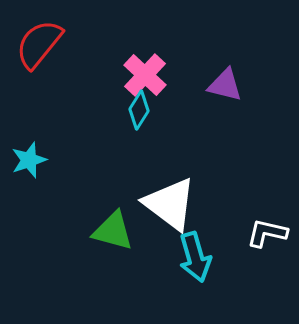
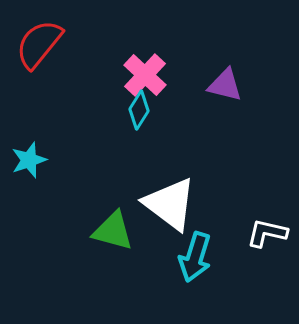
cyan arrow: rotated 33 degrees clockwise
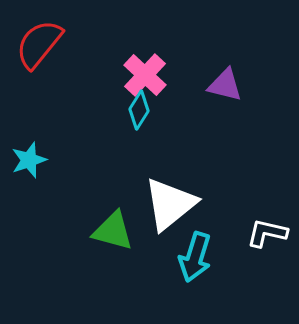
white triangle: rotated 44 degrees clockwise
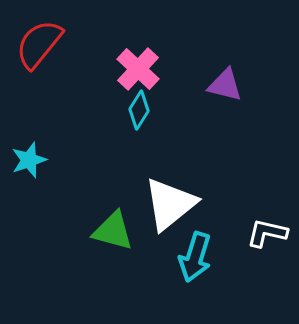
pink cross: moved 7 px left, 6 px up
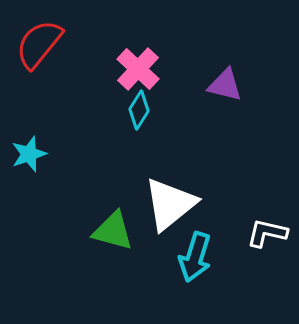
cyan star: moved 6 px up
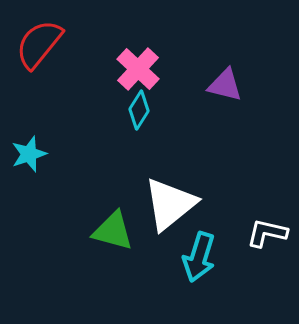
cyan arrow: moved 4 px right
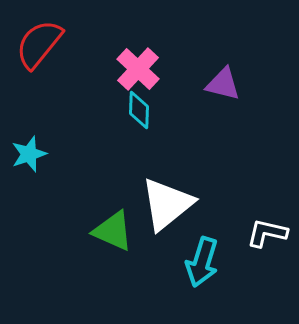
purple triangle: moved 2 px left, 1 px up
cyan diamond: rotated 30 degrees counterclockwise
white triangle: moved 3 px left
green triangle: rotated 9 degrees clockwise
cyan arrow: moved 3 px right, 5 px down
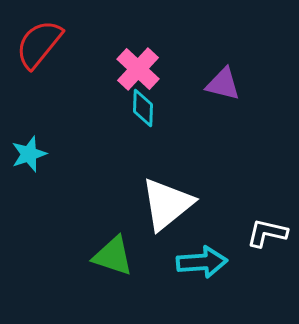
cyan diamond: moved 4 px right, 2 px up
green triangle: moved 25 px down; rotated 6 degrees counterclockwise
cyan arrow: rotated 111 degrees counterclockwise
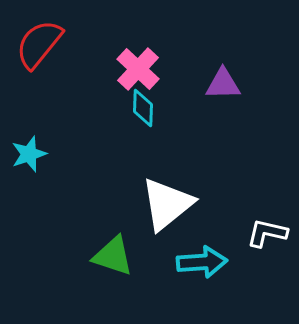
purple triangle: rotated 15 degrees counterclockwise
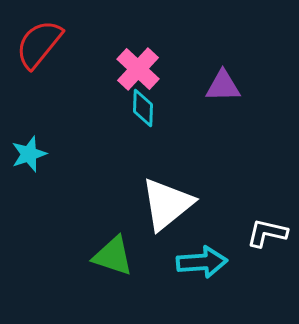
purple triangle: moved 2 px down
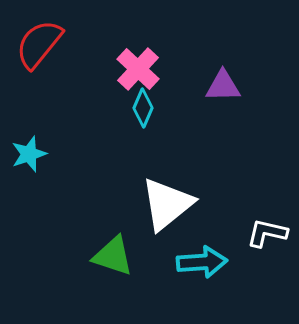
cyan diamond: rotated 21 degrees clockwise
